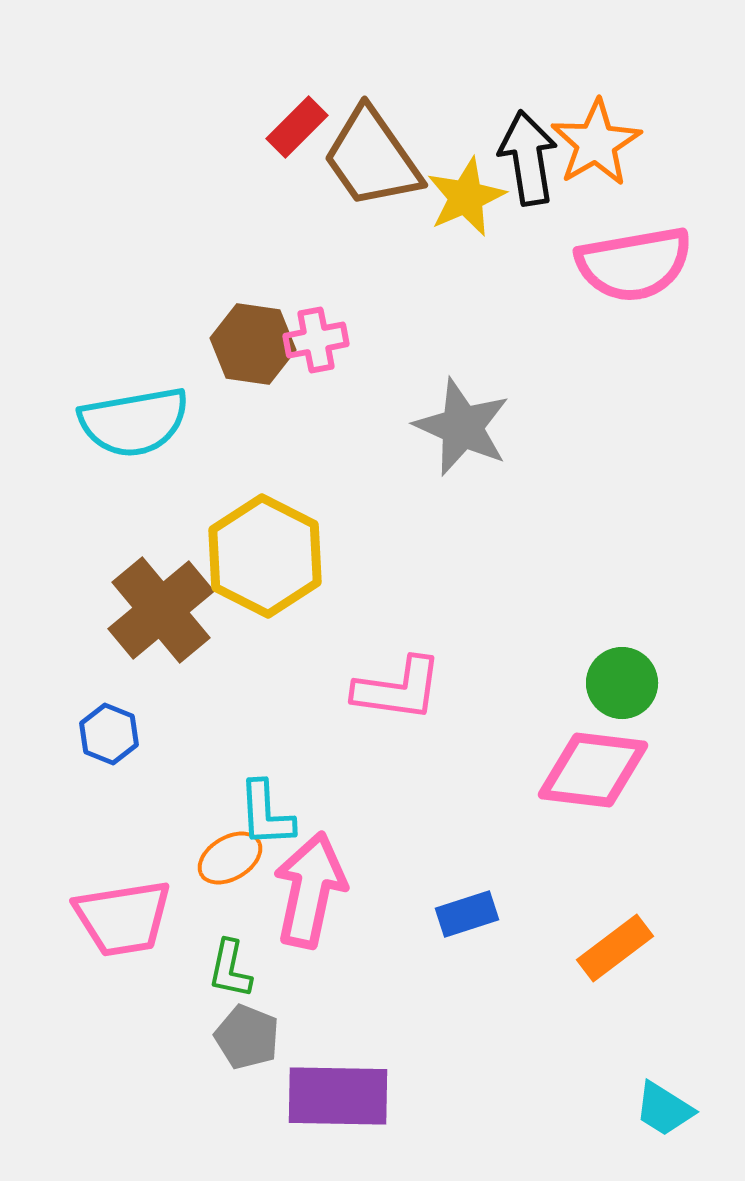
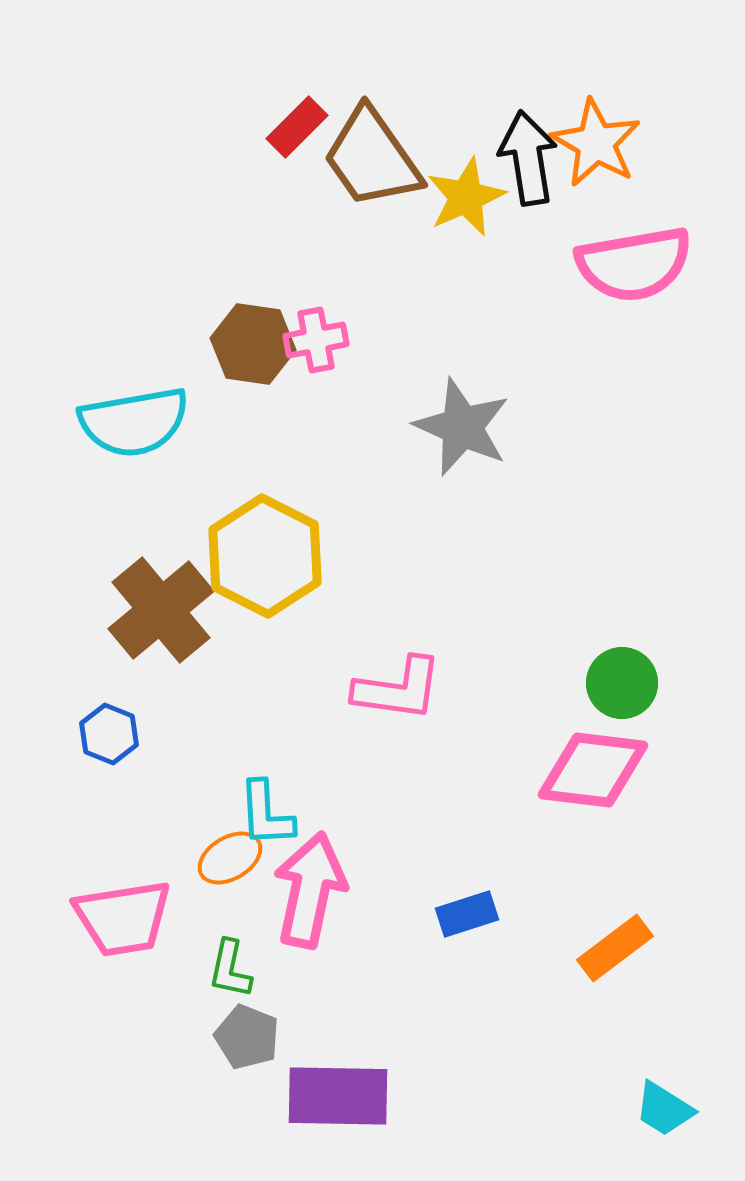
orange star: rotated 12 degrees counterclockwise
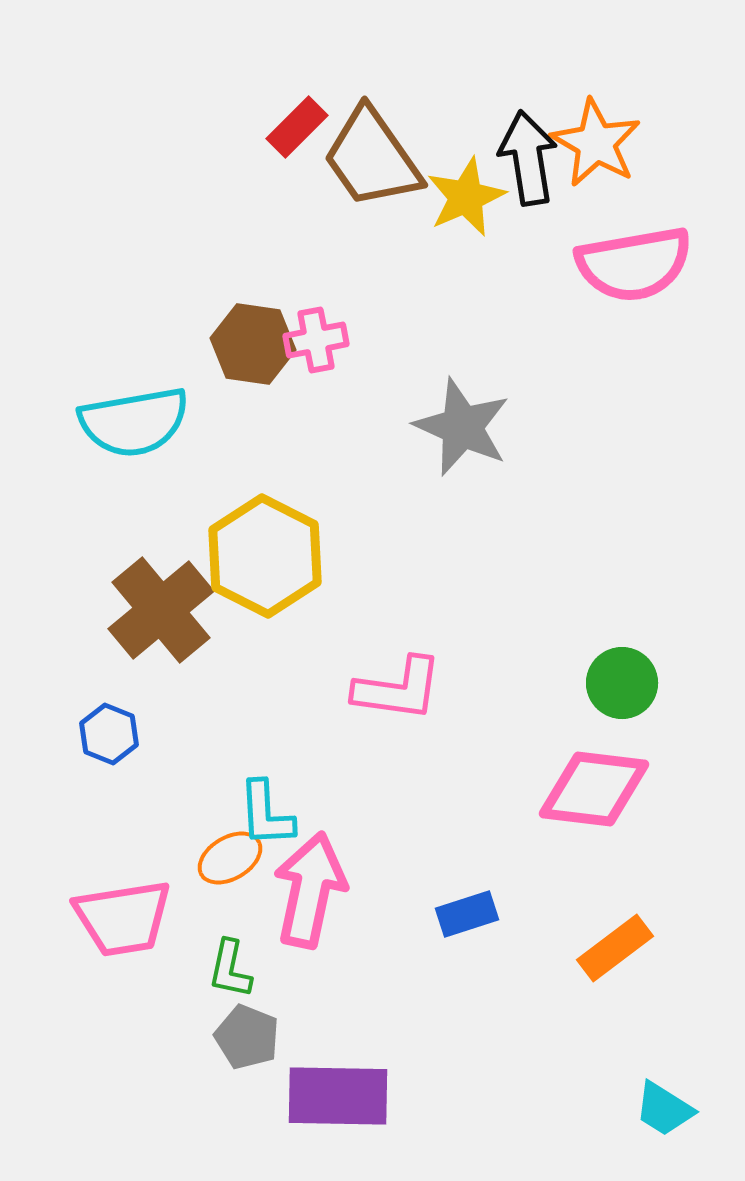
pink diamond: moved 1 px right, 19 px down
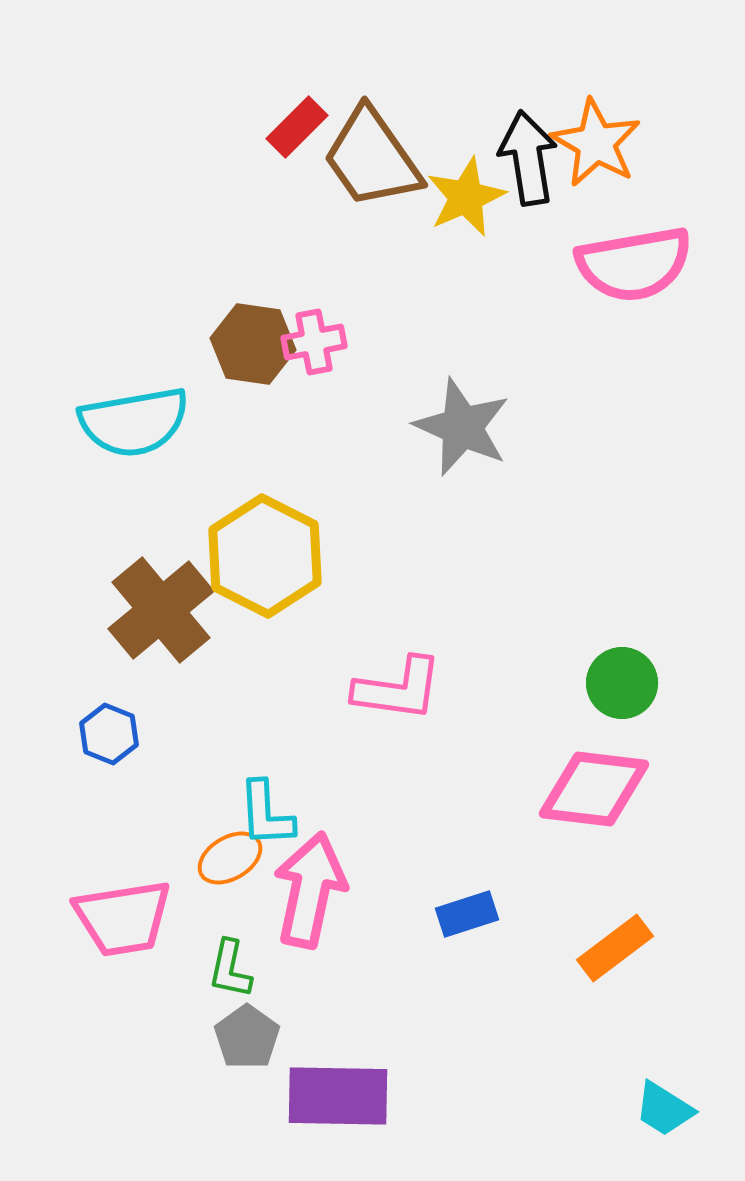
pink cross: moved 2 px left, 2 px down
gray pentagon: rotated 14 degrees clockwise
